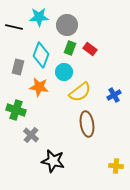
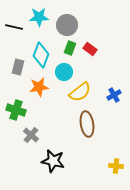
orange star: rotated 18 degrees counterclockwise
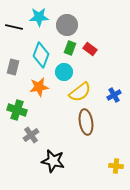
gray rectangle: moved 5 px left
green cross: moved 1 px right
brown ellipse: moved 1 px left, 2 px up
gray cross: rotated 14 degrees clockwise
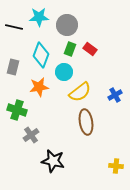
green rectangle: moved 1 px down
blue cross: moved 1 px right
